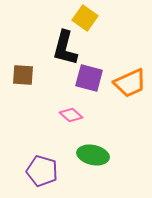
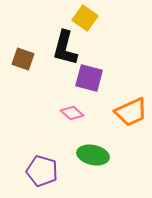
brown square: moved 16 px up; rotated 15 degrees clockwise
orange trapezoid: moved 1 px right, 29 px down
pink diamond: moved 1 px right, 2 px up
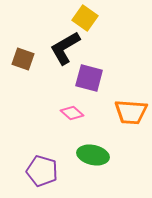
black L-shape: rotated 45 degrees clockwise
orange trapezoid: rotated 28 degrees clockwise
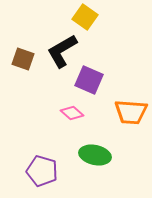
yellow square: moved 1 px up
black L-shape: moved 3 px left, 3 px down
purple square: moved 2 px down; rotated 8 degrees clockwise
green ellipse: moved 2 px right
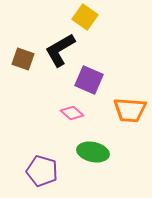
black L-shape: moved 2 px left, 1 px up
orange trapezoid: moved 1 px left, 2 px up
green ellipse: moved 2 px left, 3 px up
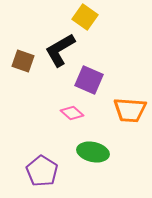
brown square: moved 2 px down
purple pentagon: rotated 16 degrees clockwise
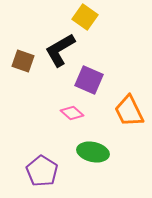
orange trapezoid: moved 1 px left, 1 px down; rotated 60 degrees clockwise
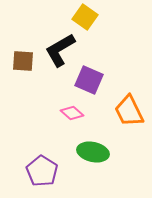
brown square: rotated 15 degrees counterclockwise
